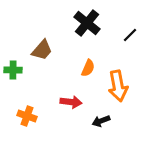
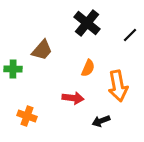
green cross: moved 1 px up
red arrow: moved 2 px right, 4 px up
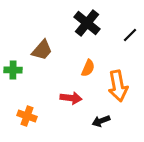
green cross: moved 1 px down
red arrow: moved 2 px left
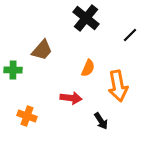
black cross: moved 1 px left, 5 px up
black arrow: rotated 102 degrees counterclockwise
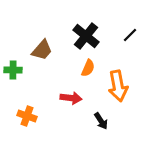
black cross: moved 18 px down
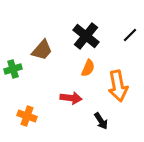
green cross: moved 1 px up; rotated 18 degrees counterclockwise
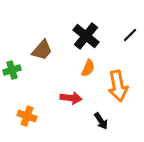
green cross: moved 1 px left, 1 px down
